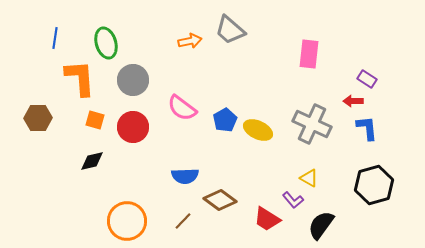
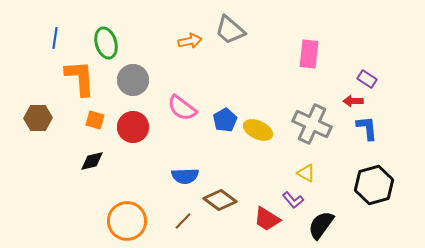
yellow triangle: moved 3 px left, 5 px up
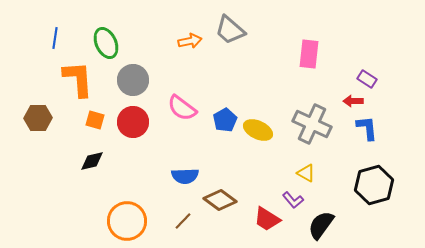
green ellipse: rotated 8 degrees counterclockwise
orange L-shape: moved 2 px left, 1 px down
red circle: moved 5 px up
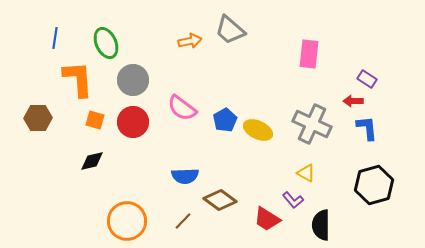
black semicircle: rotated 36 degrees counterclockwise
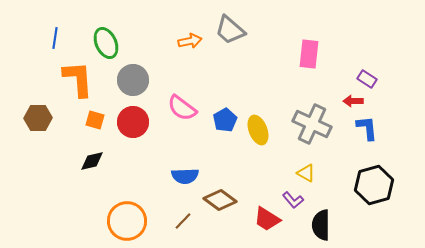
yellow ellipse: rotated 44 degrees clockwise
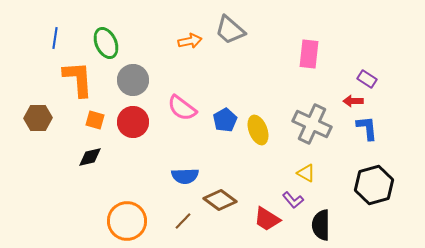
black diamond: moved 2 px left, 4 px up
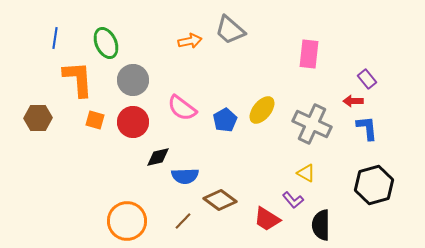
purple rectangle: rotated 18 degrees clockwise
yellow ellipse: moved 4 px right, 20 px up; rotated 60 degrees clockwise
black diamond: moved 68 px right
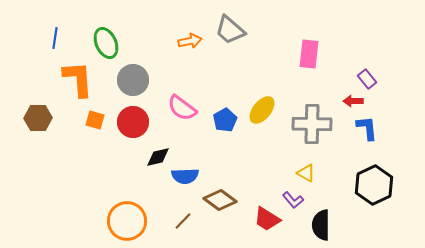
gray cross: rotated 24 degrees counterclockwise
black hexagon: rotated 9 degrees counterclockwise
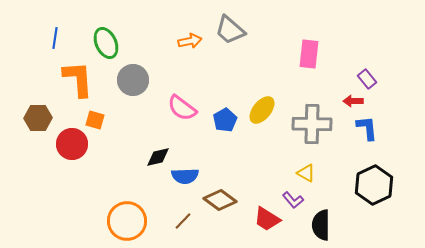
red circle: moved 61 px left, 22 px down
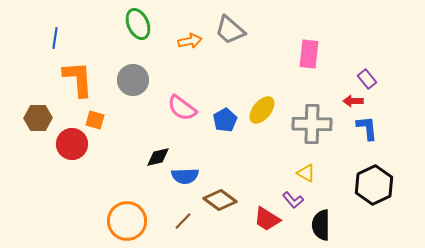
green ellipse: moved 32 px right, 19 px up
